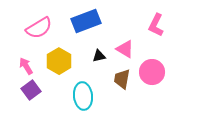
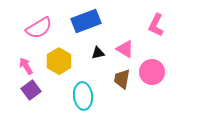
black triangle: moved 1 px left, 3 px up
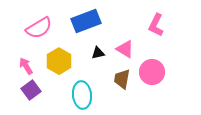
cyan ellipse: moved 1 px left, 1 px up
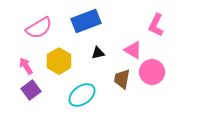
pink triangle: moved 8 px right, 1 px down
cyan ellipse: rotated 60 degrees clockwise
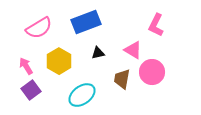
blue rectangle: moved 1 px down
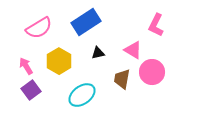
blue rectangle: rotated 12 degrees counterclockwise
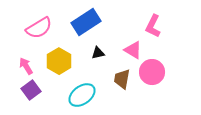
pink L-shape: moved 3 px left, 1 px down
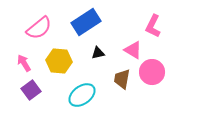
pink semicircle: rotated 8 degrees counterclockwise
yellow hexagon: rotated 25 degrees counterclockwise
pink arrow: moved 2 px left, 3 px up
